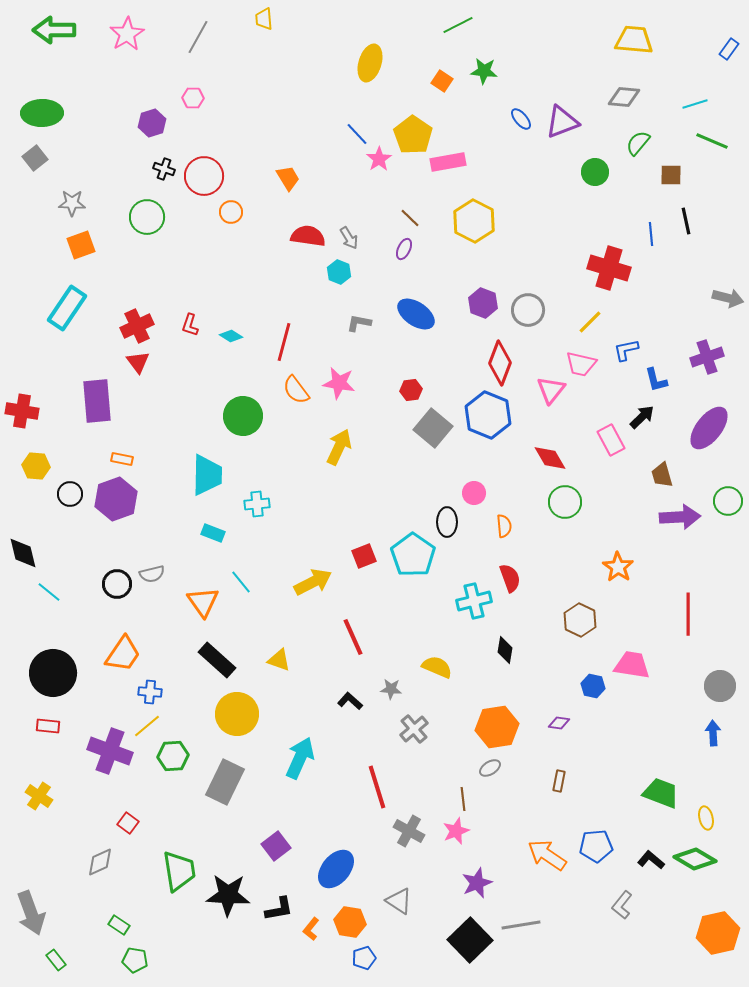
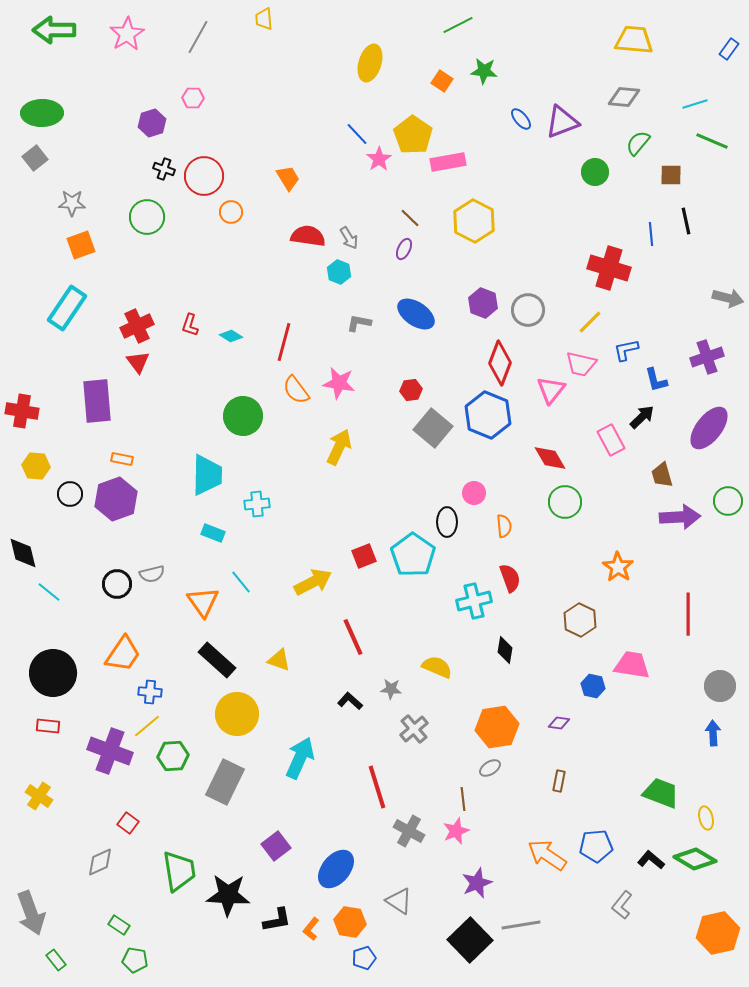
black L-shape at (279, 909): moved 2 px left, 11 px down
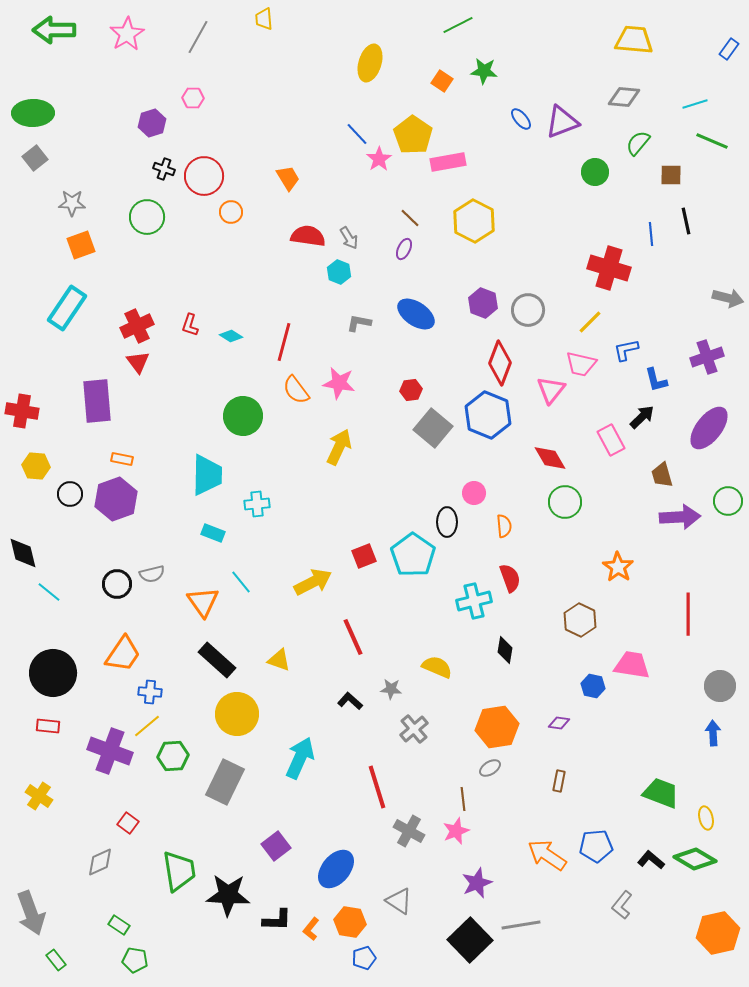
green ellipse at (42, 113): moved 9 px left
black L-shape at (277, 920): rotated 12 degrees clockwise
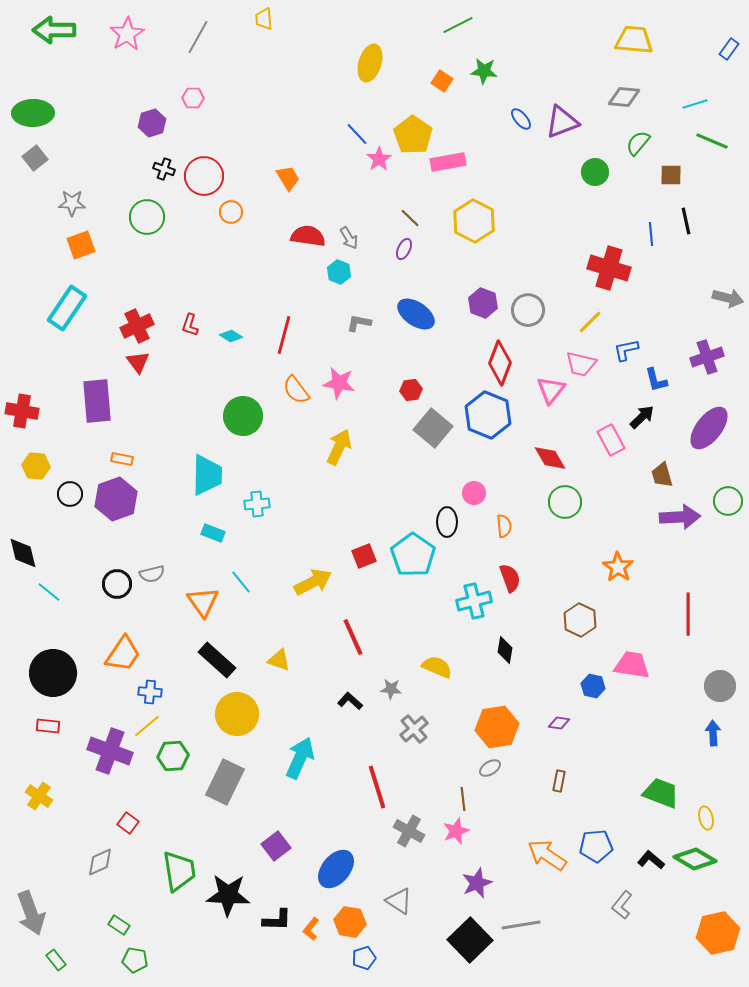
red line at (284, 342): moved 7 px up
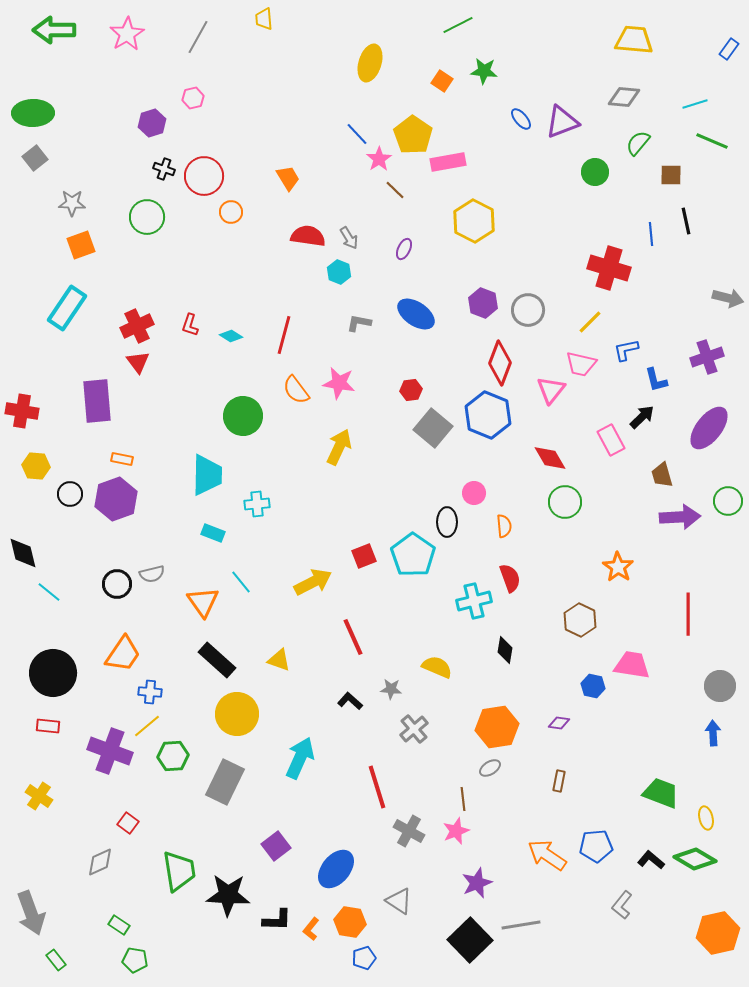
pink hexagon at (193, 98): rotated 15 degrees counterclockwise
brown line at (410, 218): moved 15 px left, 28 px up
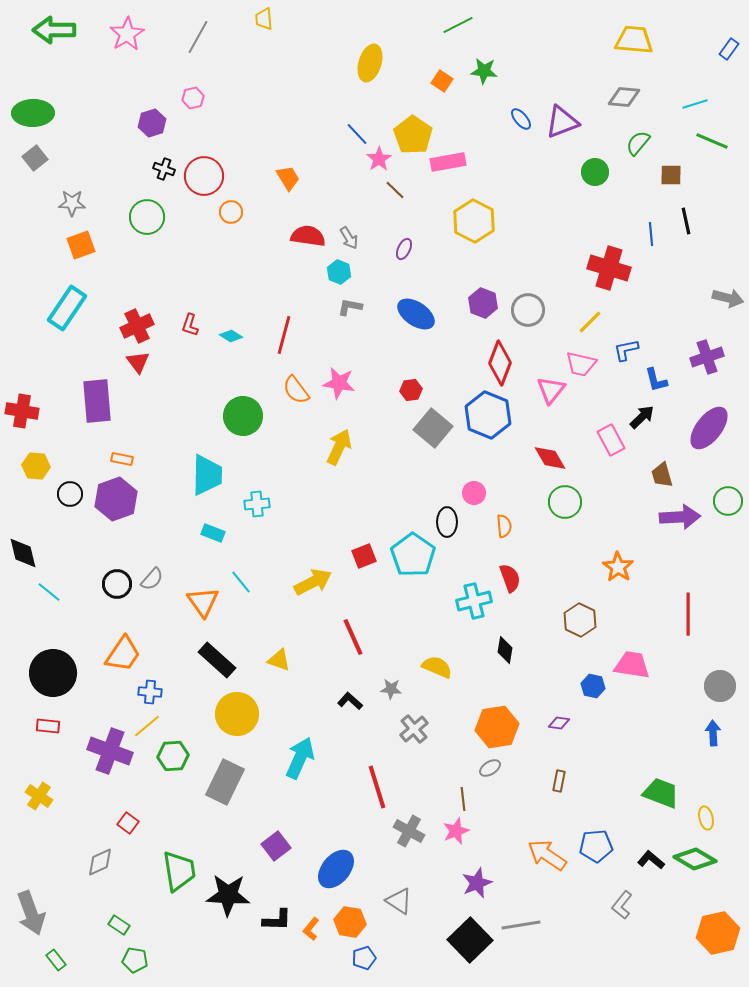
gray L-shape at (359, 323): moved 9 px left, 16 px up
gray semicircle at (152, 574): moved 5 px down; rotated 35 degrees counterclockwise
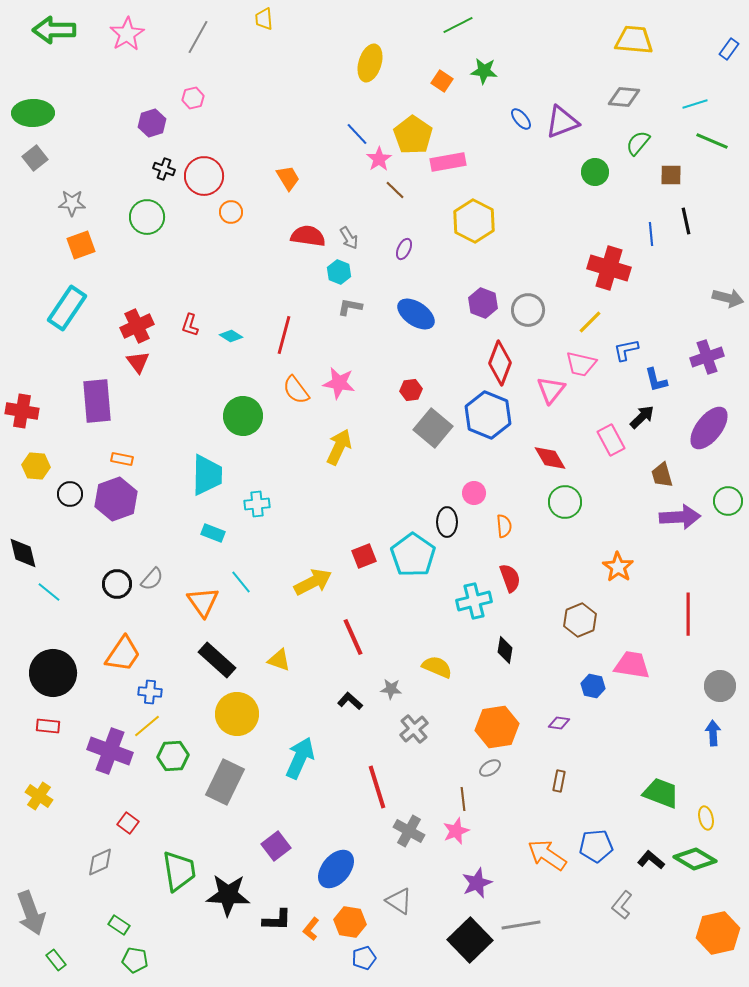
brown hexagon at (580, 620): rotated 12 degrees clockwise
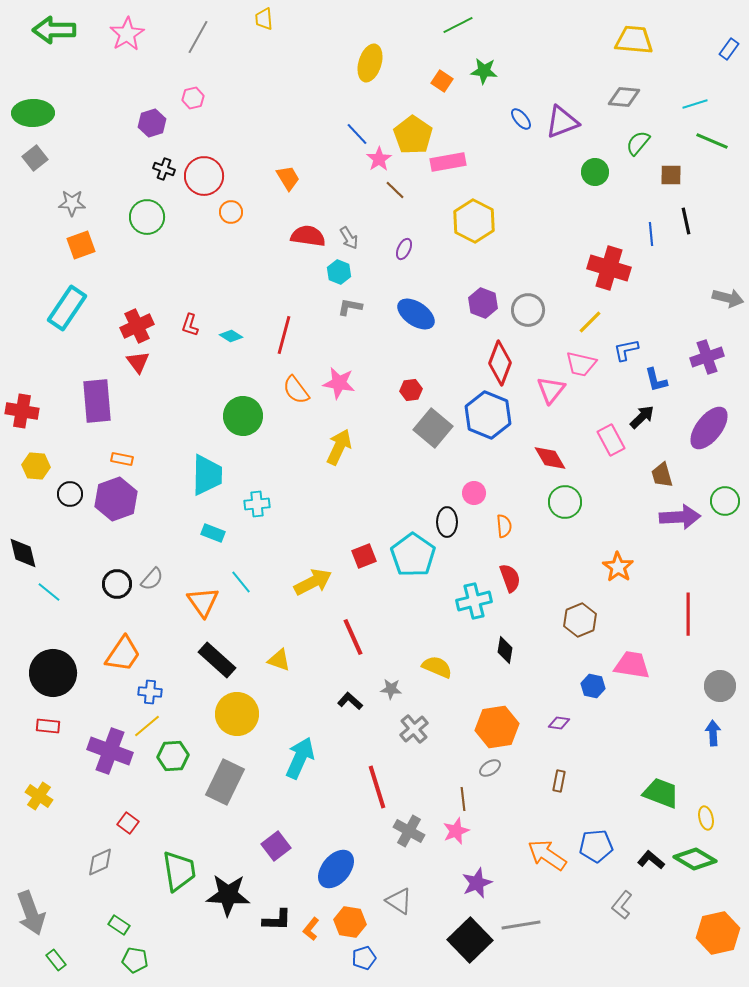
green circle at (728, 501): moved 3 px left
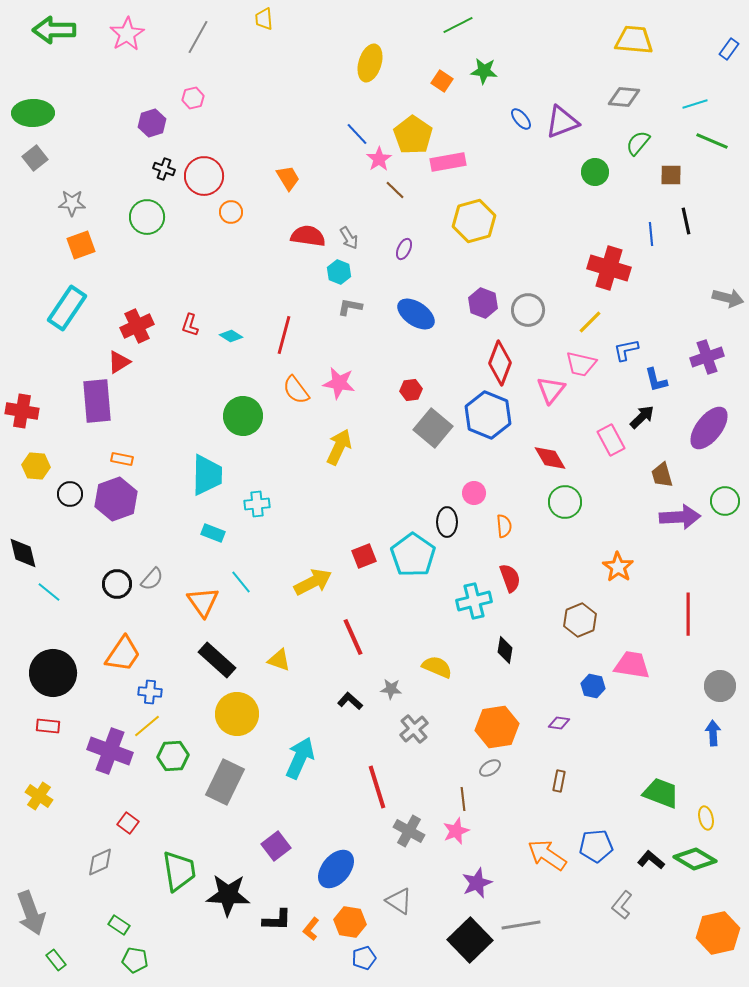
yellow hexagon at (474, 221): rotated 18 degrees clockwise
red triangle at (138, 362): moved 19 px left; rotated 35 degrees clockwise
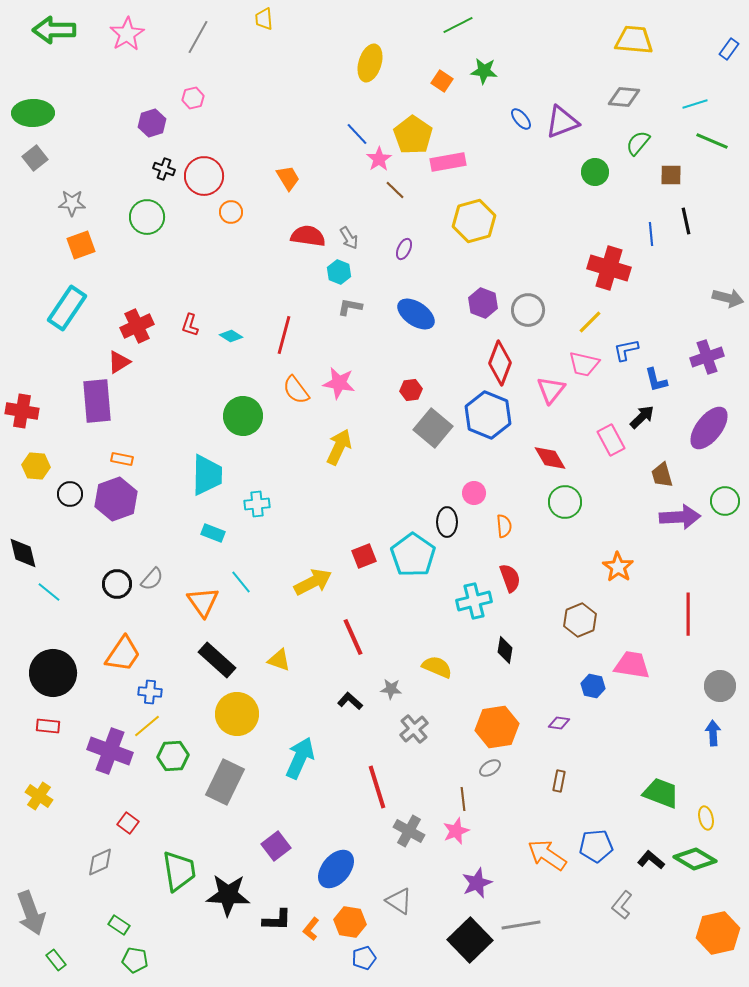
pink trapezoid at (581, 364): moved 3 px right
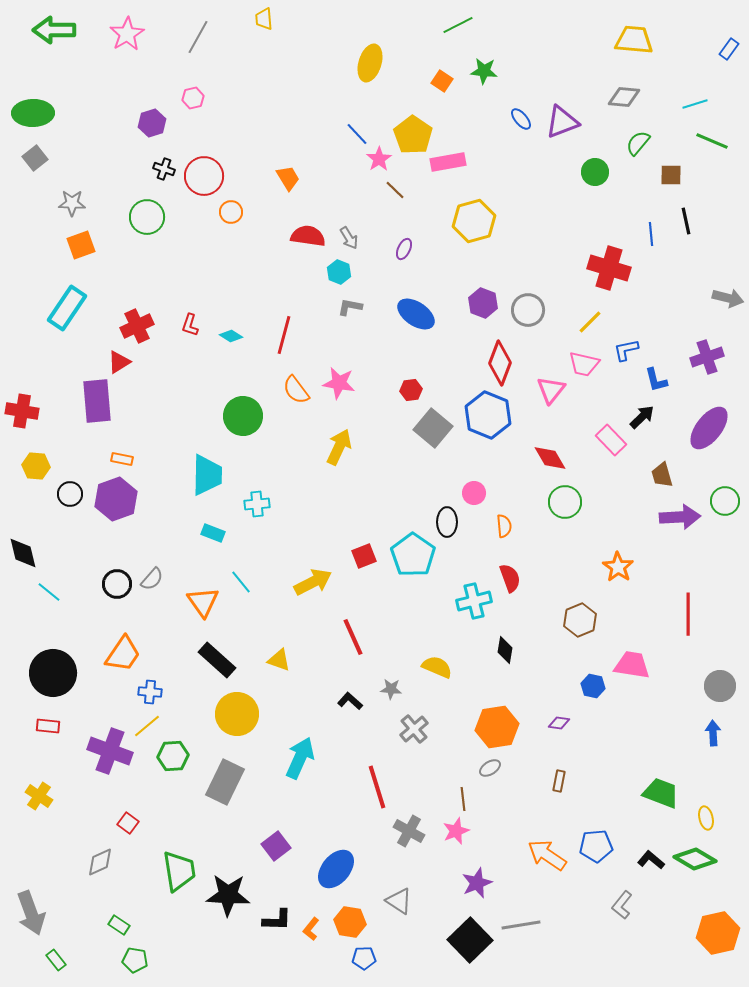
pink rectangle at (611, 440): rotated 16 degrees counterclockwise
blue pentagon at (364, 958): rotated 15 degrees clockwise
